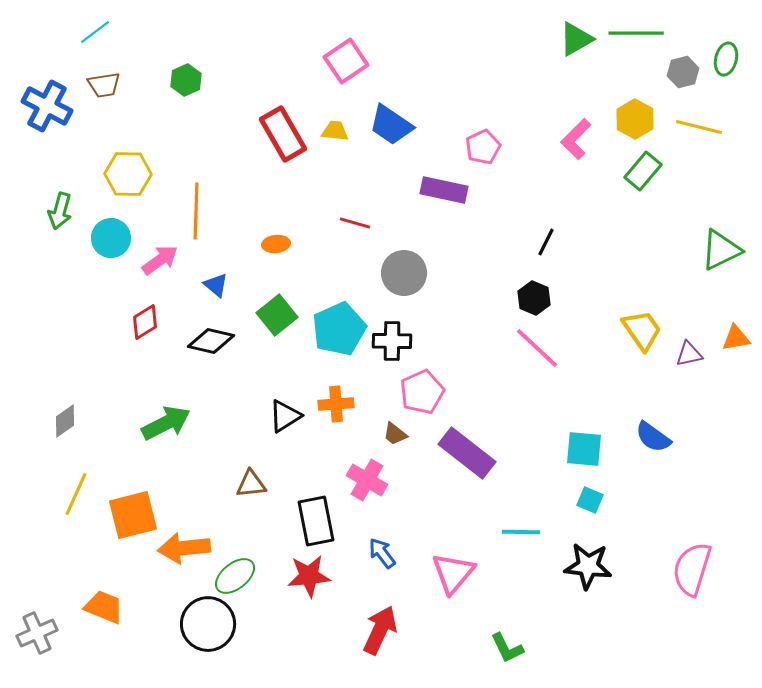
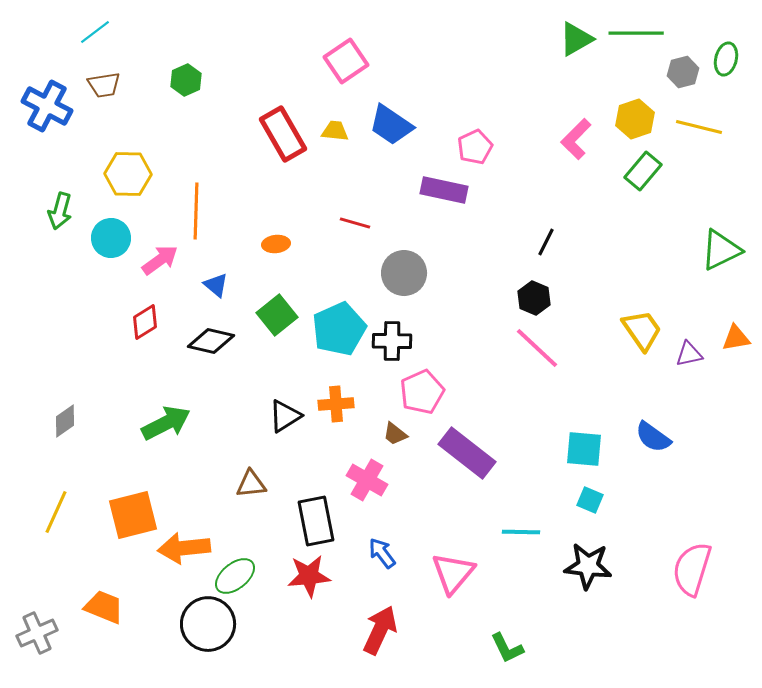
yellow hexagon at (635, 119): rotated 12 degrees clockwise
pink pentagon at (483, 147): moved 8 px left
yellow line at (76, 494): moved 20 px left, 18 px down
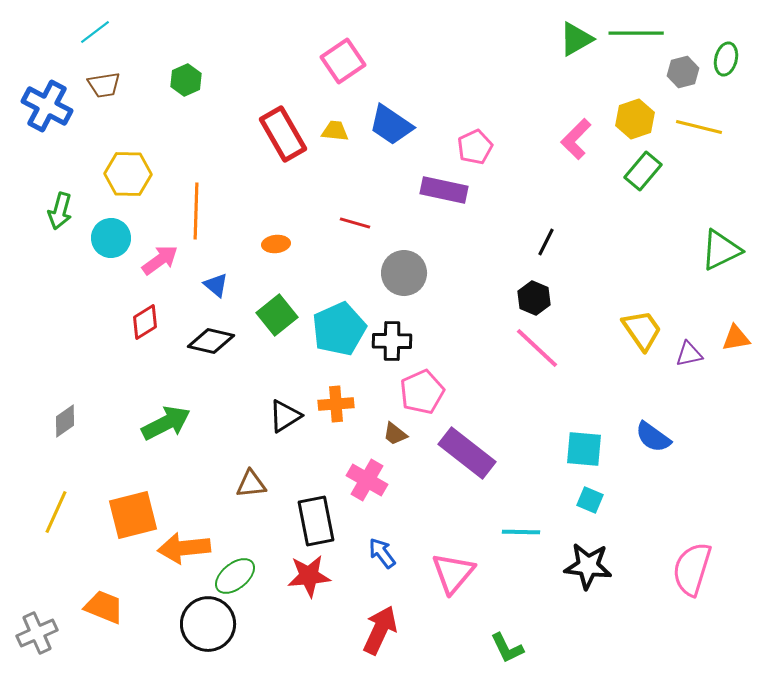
pink square at (346, 61): moved 3 px left
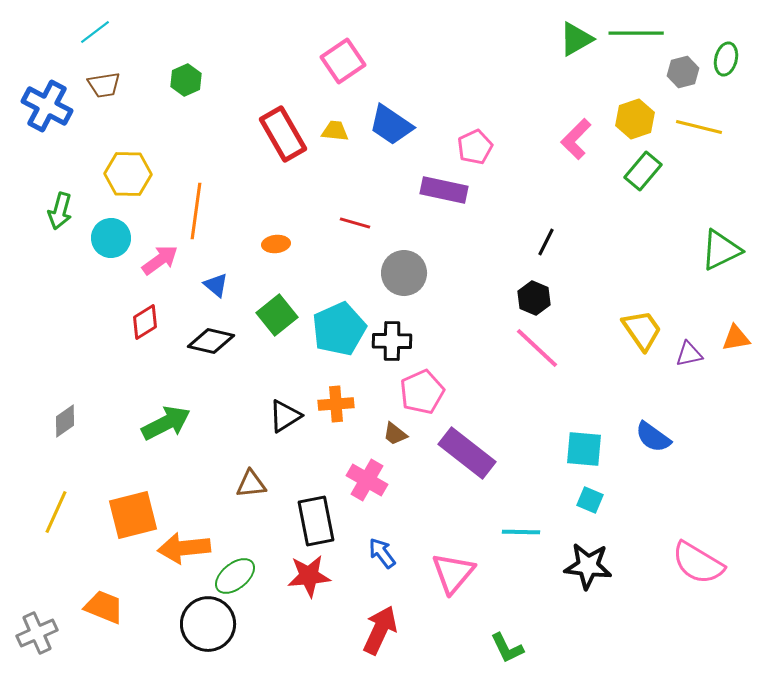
orange line at (196, 211): rotated 6 degrees clockwise
pink semicircle at (692, 569): moved 6 px right, 6 px up; rotated 76 degrees counterclockwise
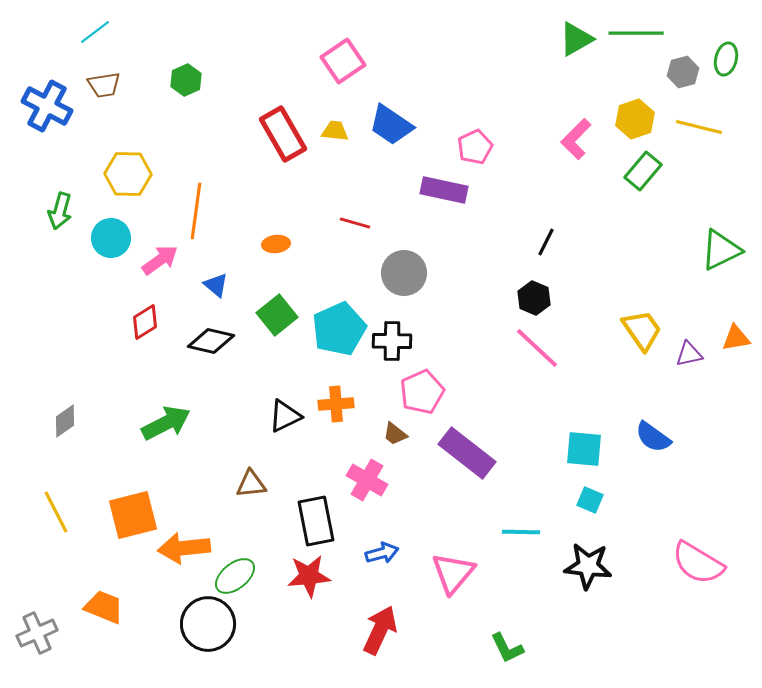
black triangle at (285, 416): rotated 6 degrees clockwise
yellow line at (56, 512): rotated 51 degrees counterclockwise
blue arrow at (382, 553): rotated 112 degrees clockwise
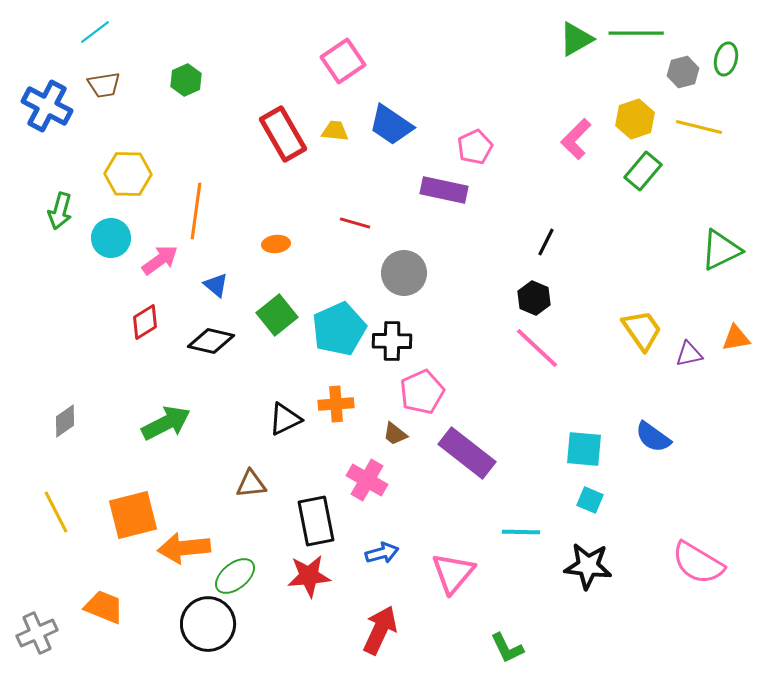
black triangle at (285, 416): moved 3 px down
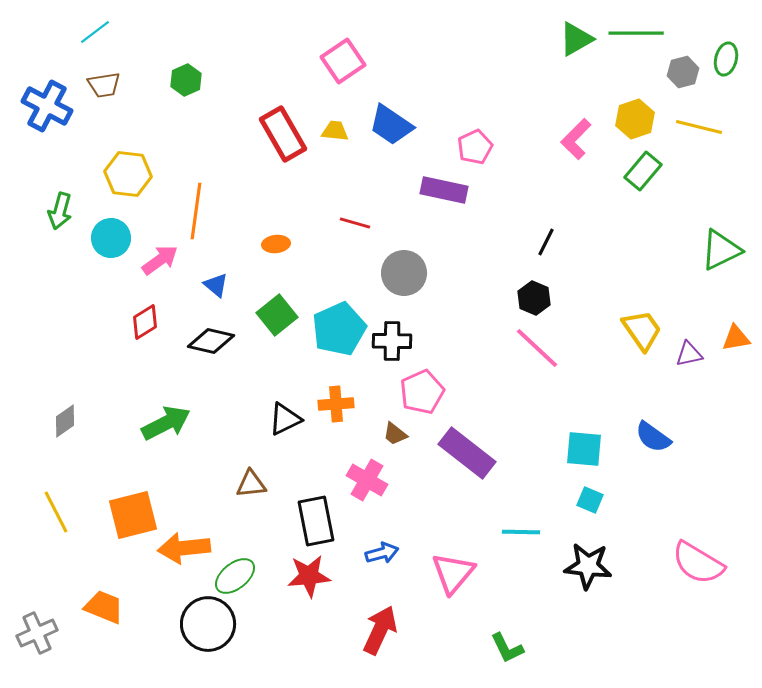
yellow hexagon at (128, 174): rotated 6 degrees clockwise
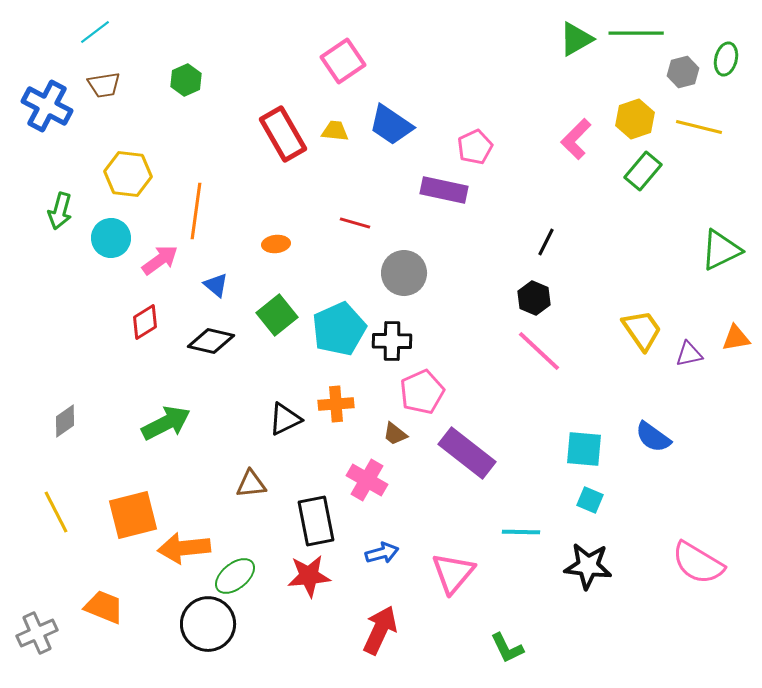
pink line at (537, 348): moved 2 px right, 3 px down
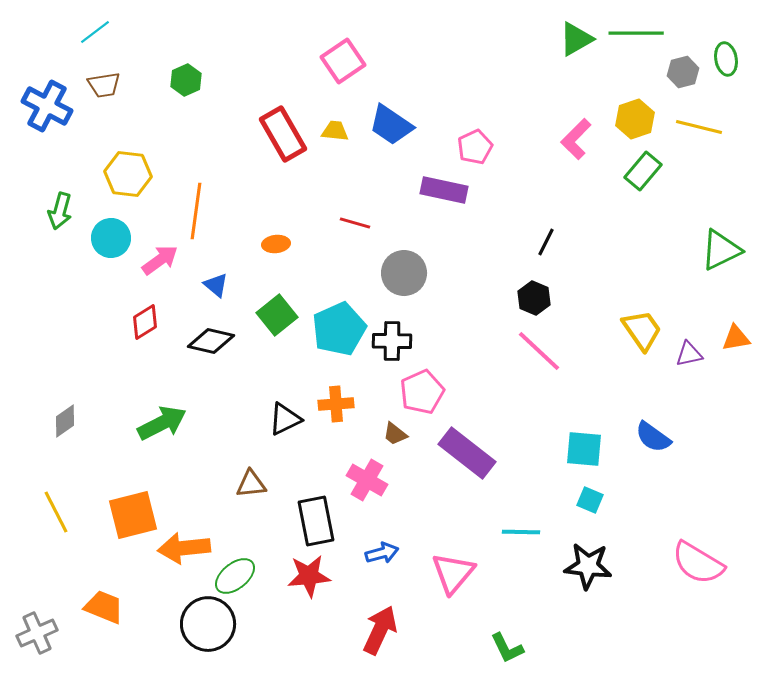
green ellipse at (726, 59): rotated 24 degrees counterclockwise
green arrow at (166, 423): moved 4 px left
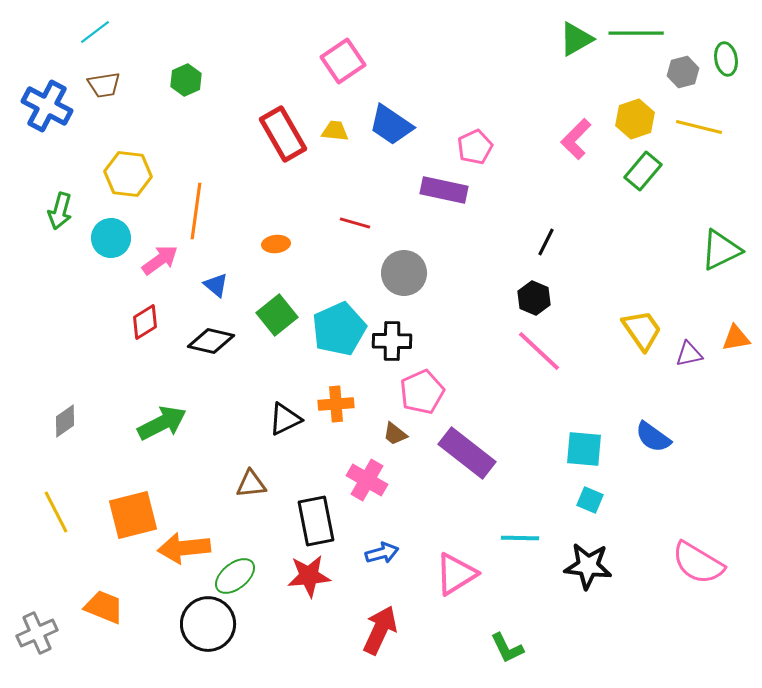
cyan line at (521, 532): moved 1 px left, 6 px down
pink triangle at (453, 573): moved 3 px right, 1 px down; rotated 18 degrees clockwise
